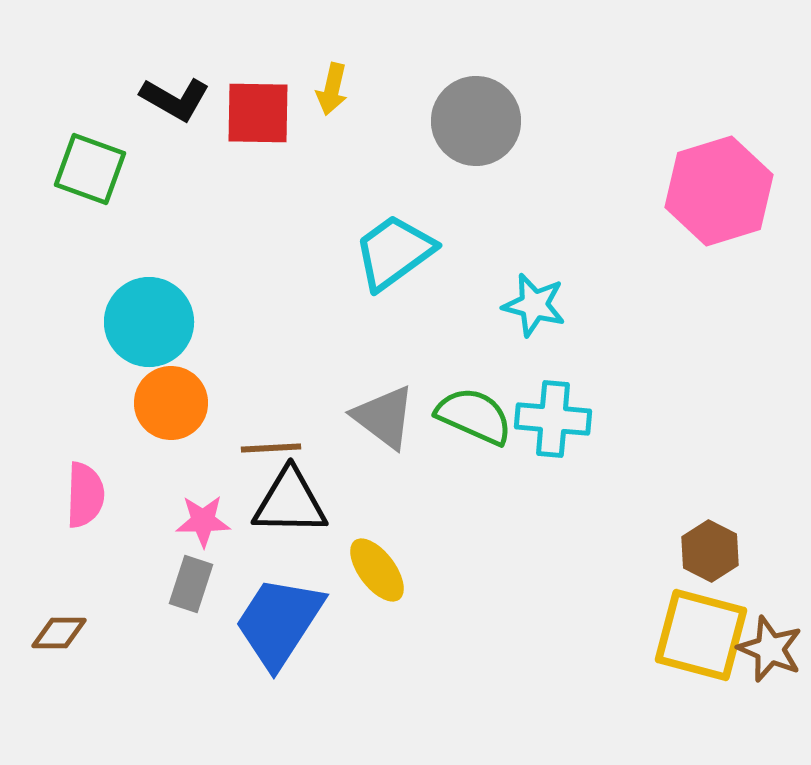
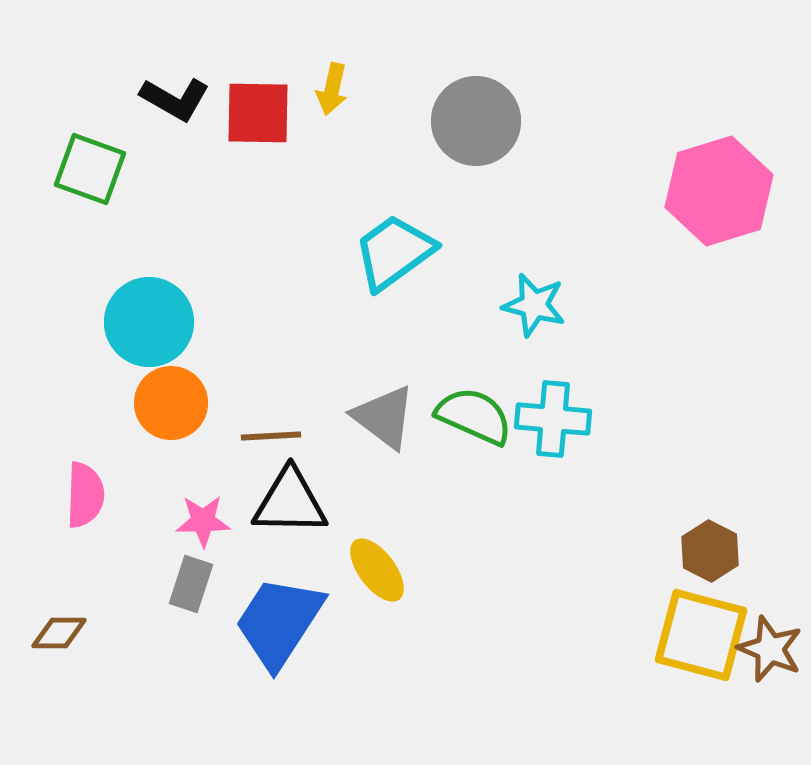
brown line: moved 12 px up
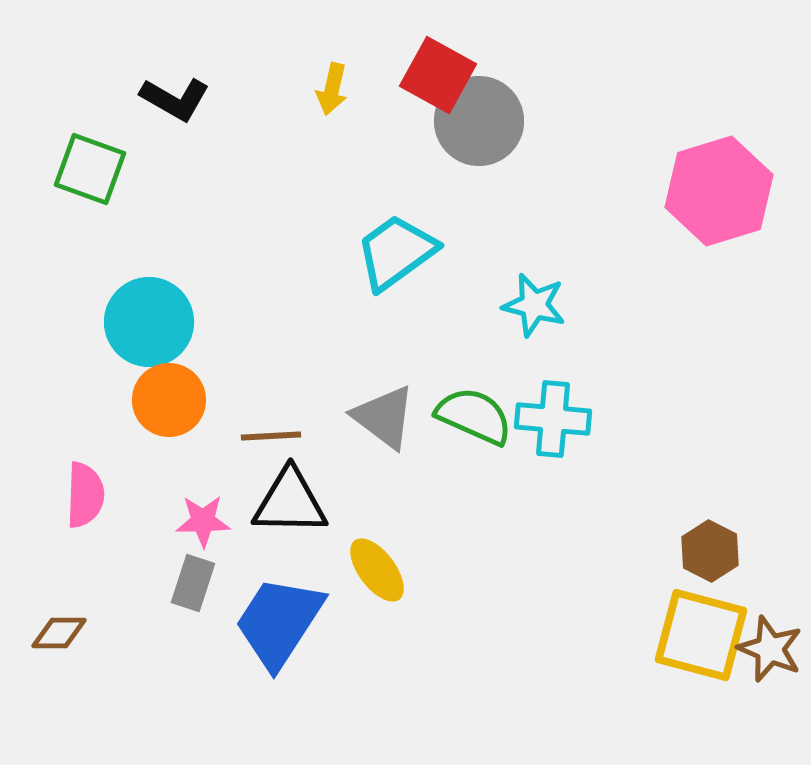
red square: moved 180 px right, 38 px up; rotated 28 degrees clockwise
gray circle: moved 3 px right
cyan trapezoid: moved 2 px right
orange circle: moved 2 px left, 3 px up
gray rectangle: moved 2 px right, 1 px up
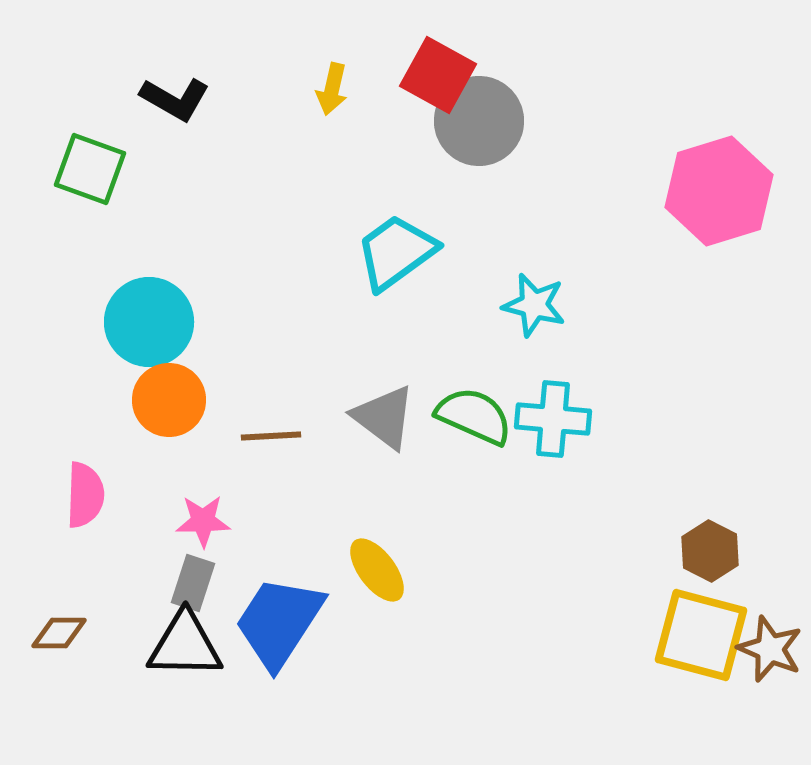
black triangle: moved 105 px left, 143 px down
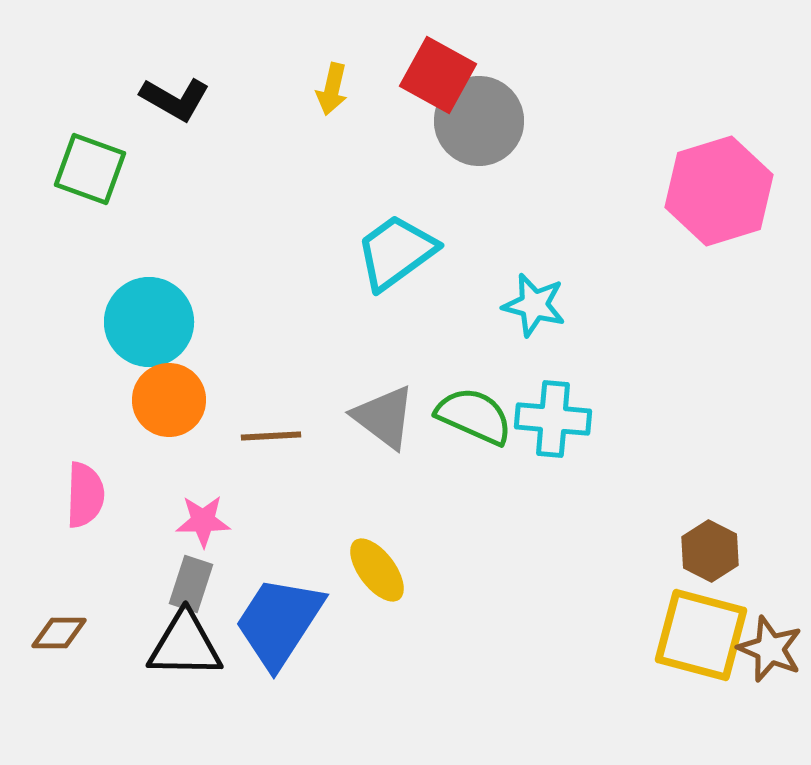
gray rectangle: moved 2 px left, 1 px down
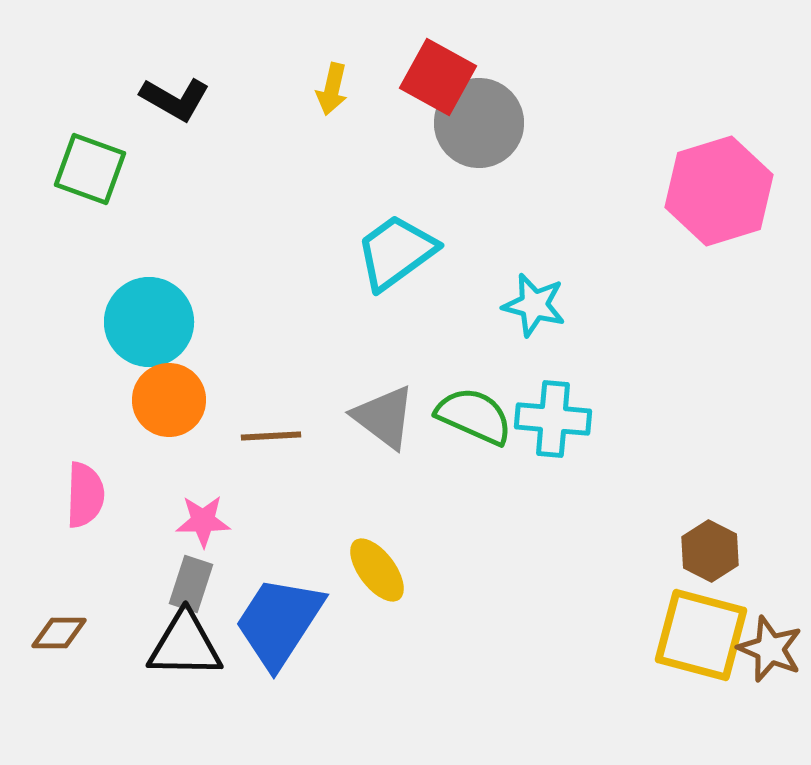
red square: moved 2 px down
gray circle: moved 2 px down
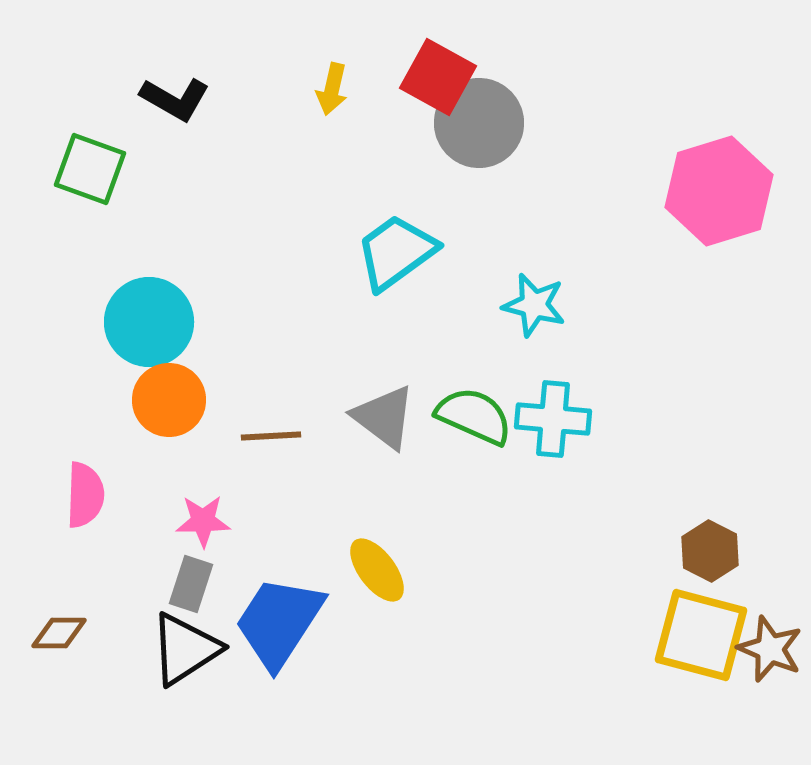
black triangle: moved 4 px down; rotated 34 degrees counterclockwise
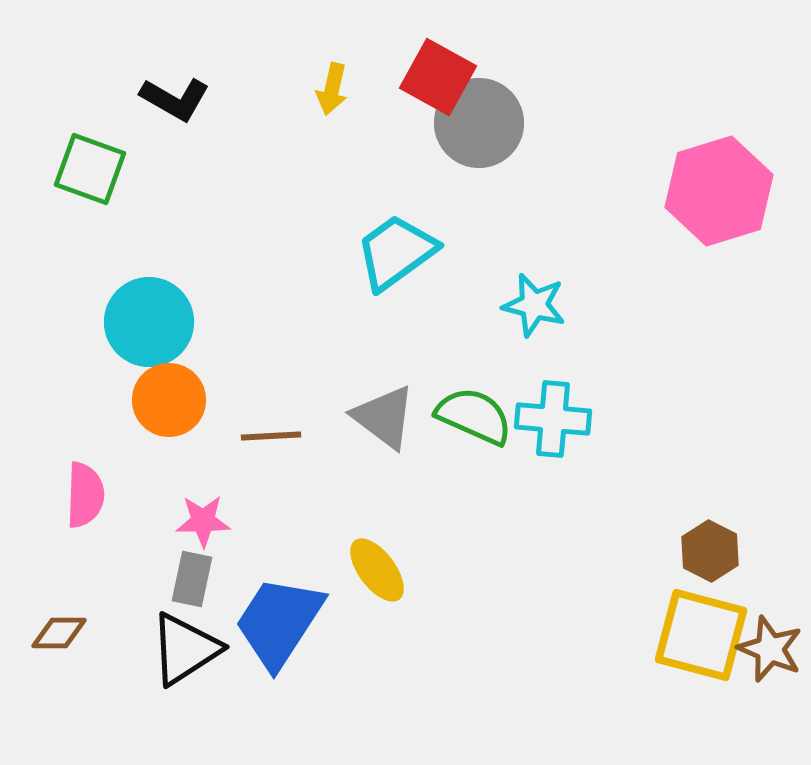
gray rectangle: moved 1 px right, 5 px up; rotated 6 degrees counterclockwise
